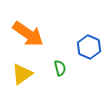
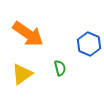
blue hexagon: moved 3 px up
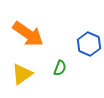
green semicircle: rotated 35 degrees clockwise
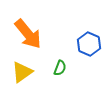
orange arrow: rotated 16 degrees clockwise
yellow triangle: moved 2 px up
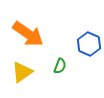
orange arrow: rotated 16 degrees counterclockwise
green semicircle: moved 2 px up
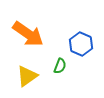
blue hexagon: moved 8 px left
yellow triangle: moved 5 px right, 4 px down
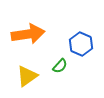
orange arrow: rotated 44 degrees counterclockwise
green semicircle: rotated 21 degrees clockwise
